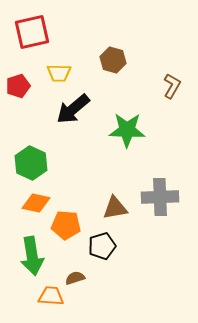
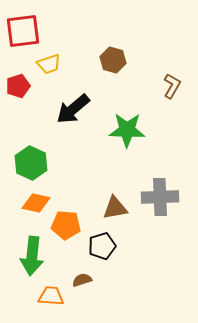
red square: moved 9 px left, 1 px up; rotated 6 degrees clockwise
yellow trapezoid: moved 10 px left, 9 px up; rotated 20 degrees counterclockwise
green arrow: rotated 15 degrees clockwise
brown semicircle: moved 7 px right, 2 px down
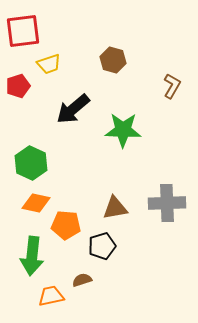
green star: moved 4 px left
gray cross: moved 7 px right, 6 px down
orange trapezoid: rotated 16 degrees counterclockwise
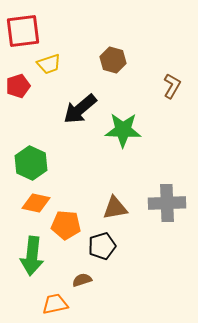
black arrow: moved 7 px right
orange trapezoid: moved 4 px right, 8 px down
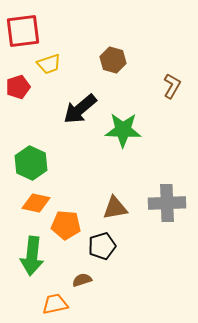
red pentagon: moved 1 px down
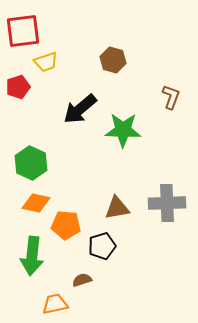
yellow trapezoid: moved 3 px left, 2 px up
brown L-shape: moved 1 px left, 11 px down; rotated 10 degrees counterclockwise
brown triangle: moved 2 px right
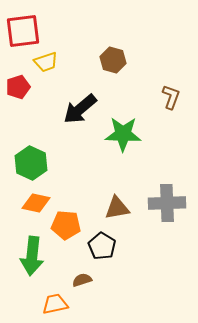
green star: moved 4 px down
black pentagon: rotated 24 degrees counterclockwise
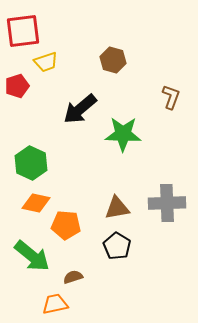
red pentagon: moved 1 px left, 1 px up
black pentagon: moved 15 px right
green arrow: rotated 57 degrees counterclockwise
brown semicircle: moved 9 px left, 3 px up
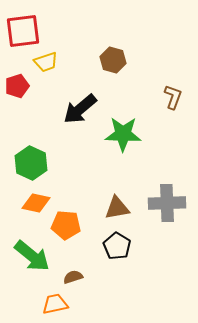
brown L-shape: moved 2 px right
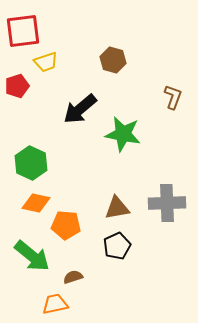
green star: rotated 9 degrees clockwise
black pentagon: rotated 16 degrees clockwise
